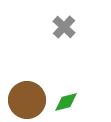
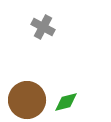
gray cross: moved 21 px left; rotated 15 degrees counterclockwise
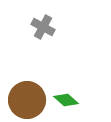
green diamond: moved 2 px up; rotated 55 degrees clockwise
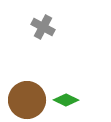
green diamond: rotated 15 degrees counterclockwise
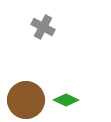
brown circle: moved 1 px left
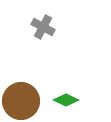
brown circle: moved 5 px left, 1 px down
